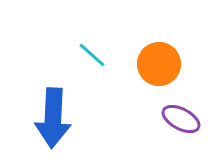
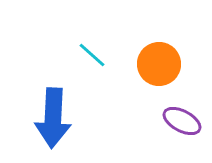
purple ellipse: moved 1 px right, 2 px down
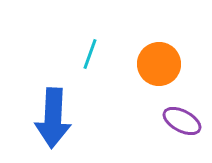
cyan line: moved 2 px left, 1 px up; rotated 68 degrees clockwise
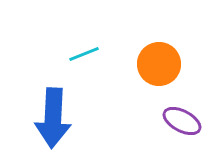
cyan line: moved 6 px left; rotated 48 degrees clockwise
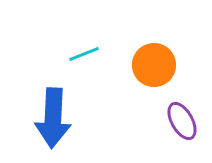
orange circle: moved 5 px left, 1 px down
purple ellipse: rotated 33 degrees clockwise
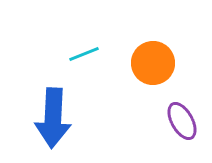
orange circle: moved 1 px left, 2 px up
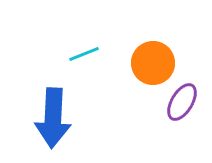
purple ellipse: moved 19 px up; rotated 60 degrees clockwise
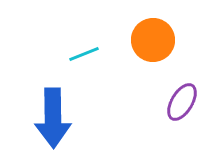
orange circle: moved 23 px up
blue arrow: rotated 4 degrees counterclockwise
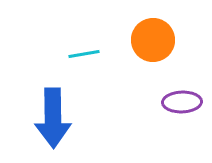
cyan line: rotated 12 degrees clockwise
purple ellipse: rotated 57 degrees clockwise
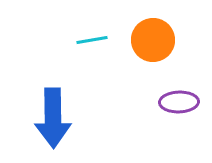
cyan line: moved 8 px right, 14 px up
purple ellipse: moved 3 px left
